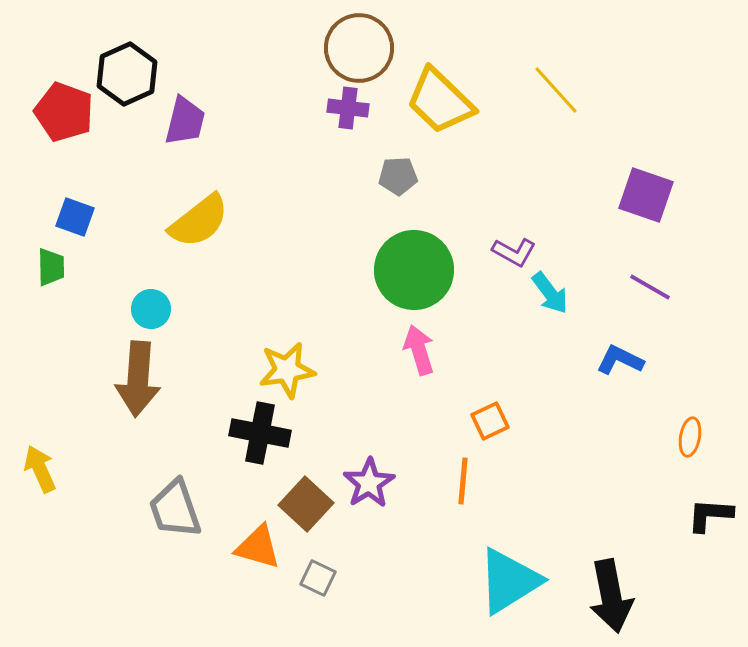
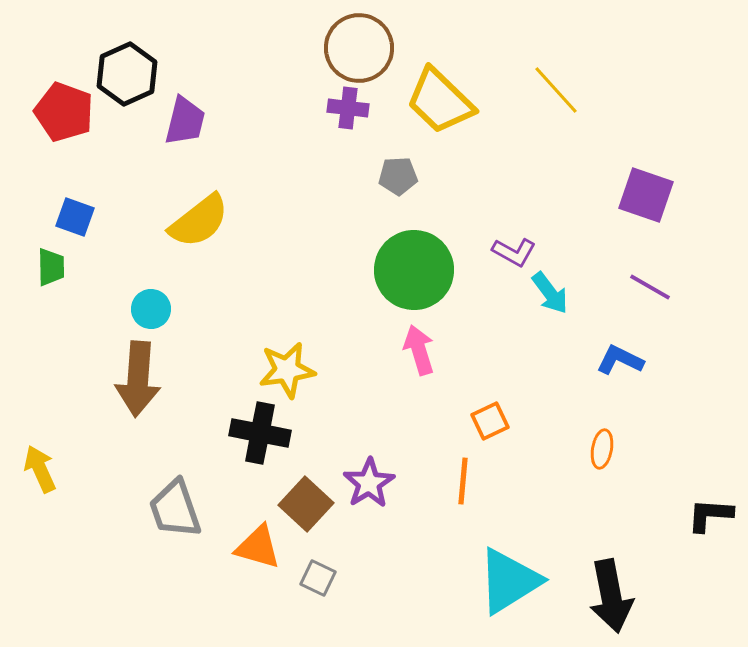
orange ellipse: moved 88 px left, 12 px down
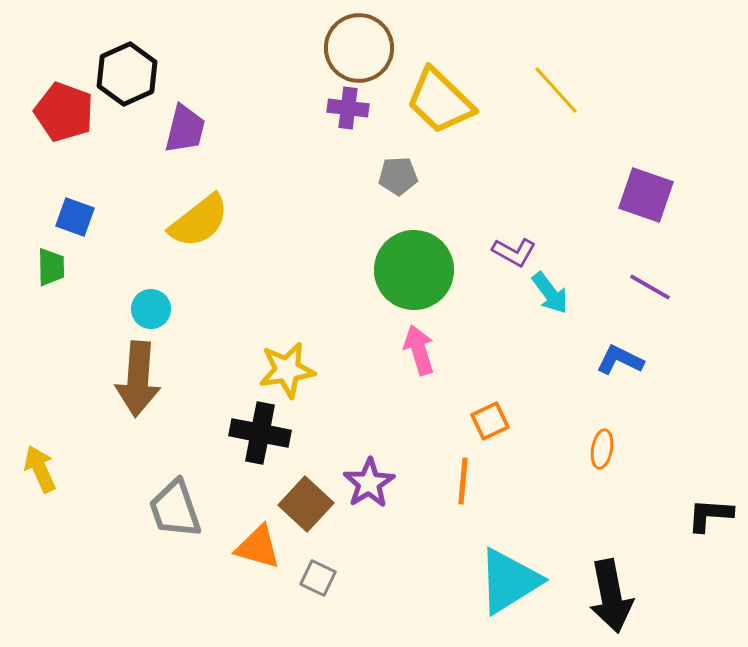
purple trapezoid: moved 8 px down
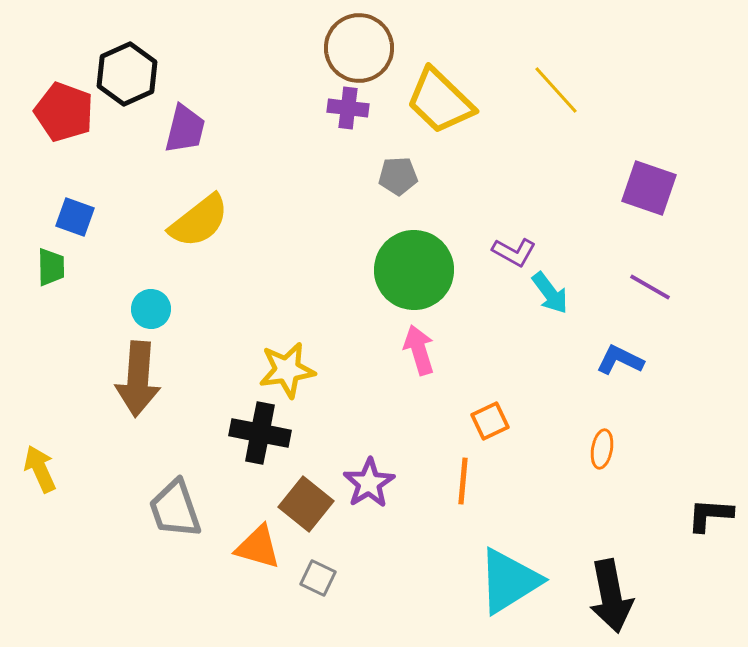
purple square: moved 3 px right, 7 px up
brown square: rotated 4 degrees counterclockwise
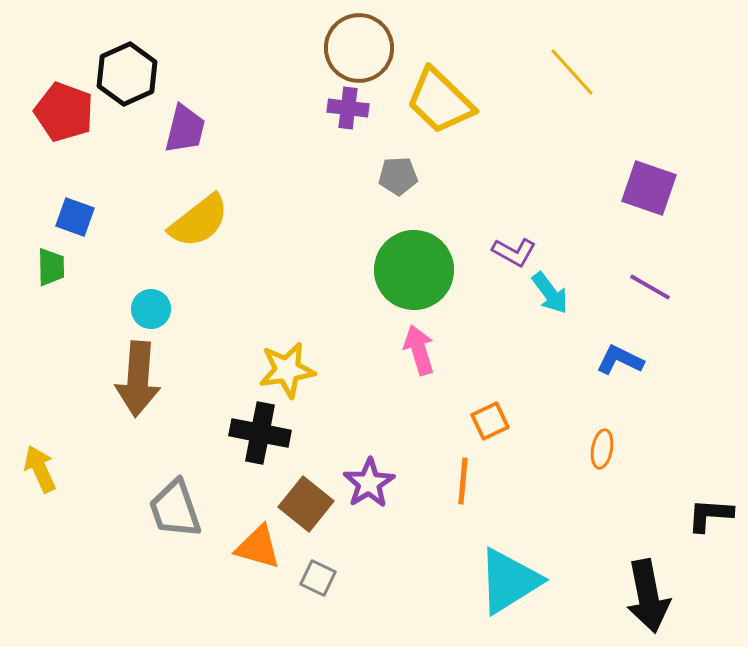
yellow line: moved 16 px right, 18 px up
black arrow: moved 37 px right
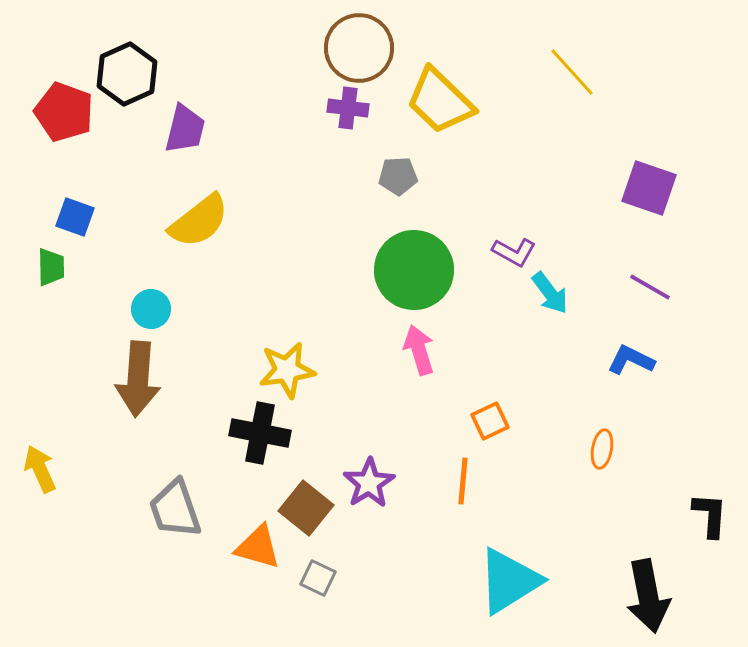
blue L-shape: moved 11 px right
brown square: moved 4 px down
black L-shape: rotated 90 degrees clockwise
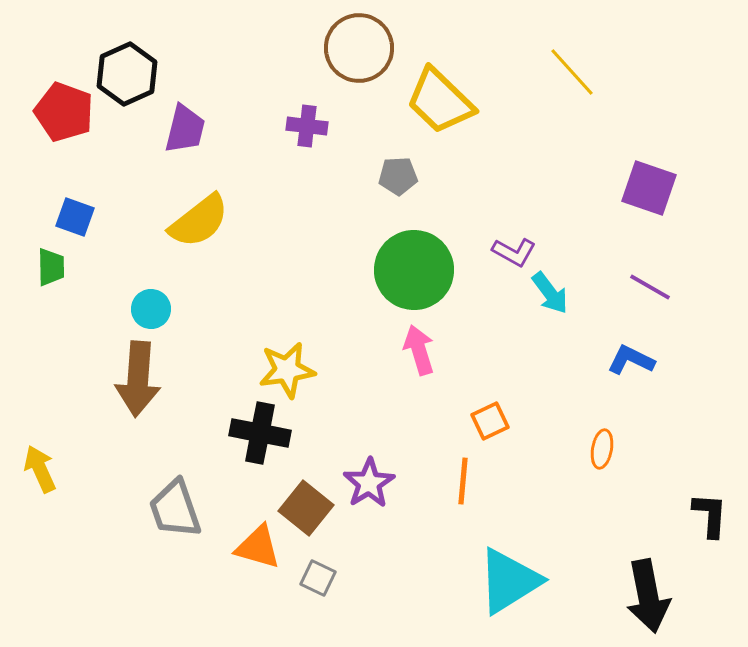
purple cross: moved 41 px left, 18 px down
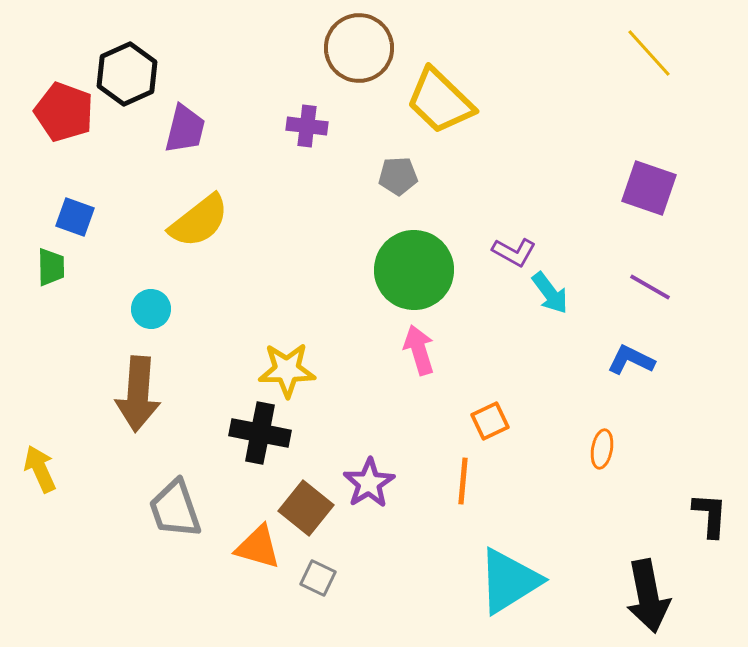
yellow line: moved 77 px right, 19 px up
yellow star: rotated 8 degrees clockwise
brown arrow: moved 15 px down
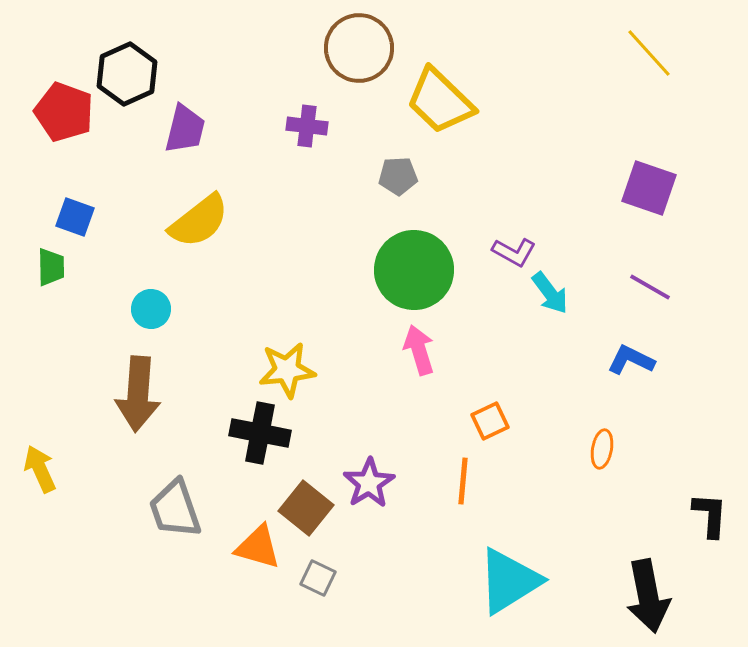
yellow star: rotated 6 degrees counterclockwise
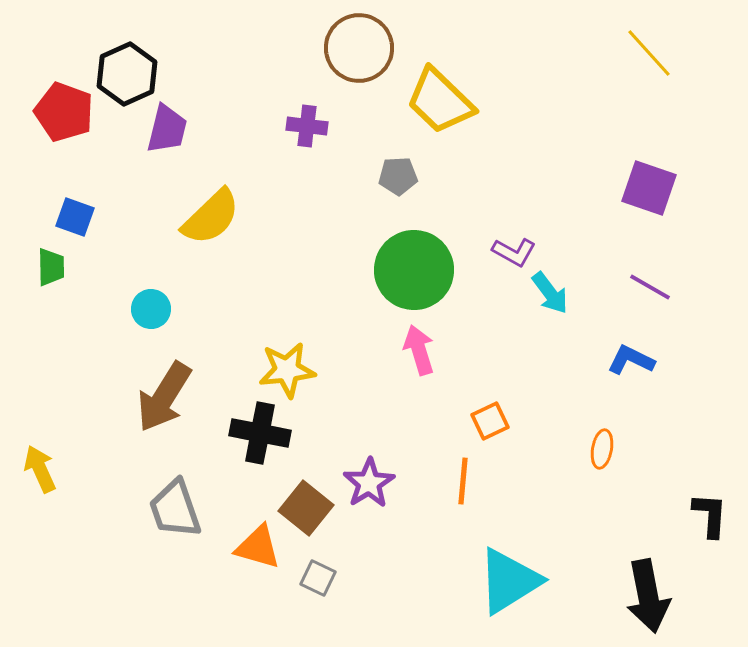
purple trapezoid: moved 18 px left
yellow semicircle: moved 12 px right, 4 px up; rotated 6 degrees counterclockwise
brown arrow: moved 26 px right, 3 px down; rotated 28 degrees clockwise
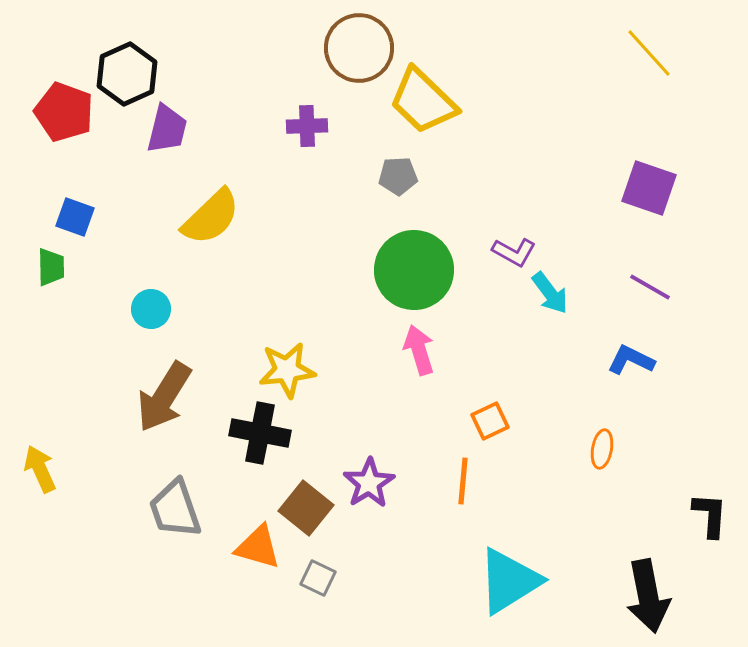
yellow trapezoid: moved 17 px left
purple cross: rotated 9 degrees counterclockwise
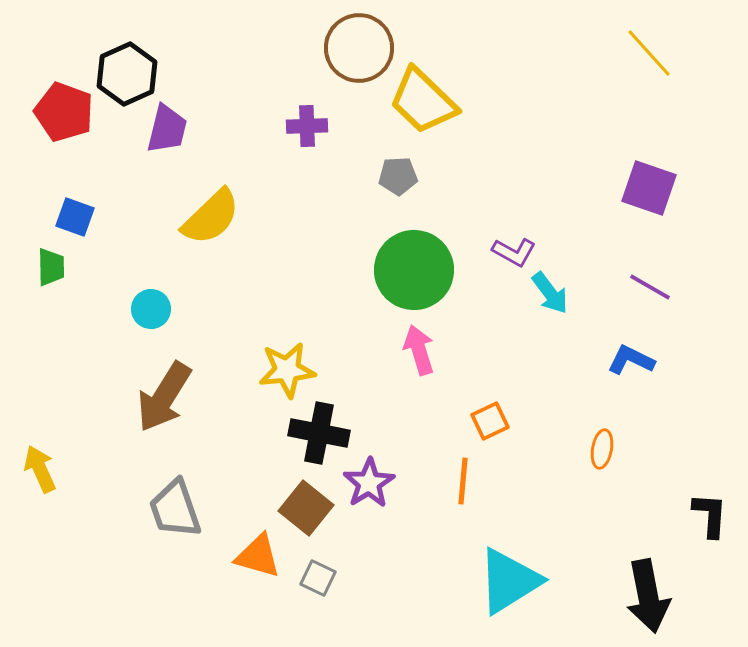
black cross: moved 59 px right
orange triangle: moved 9 px down
